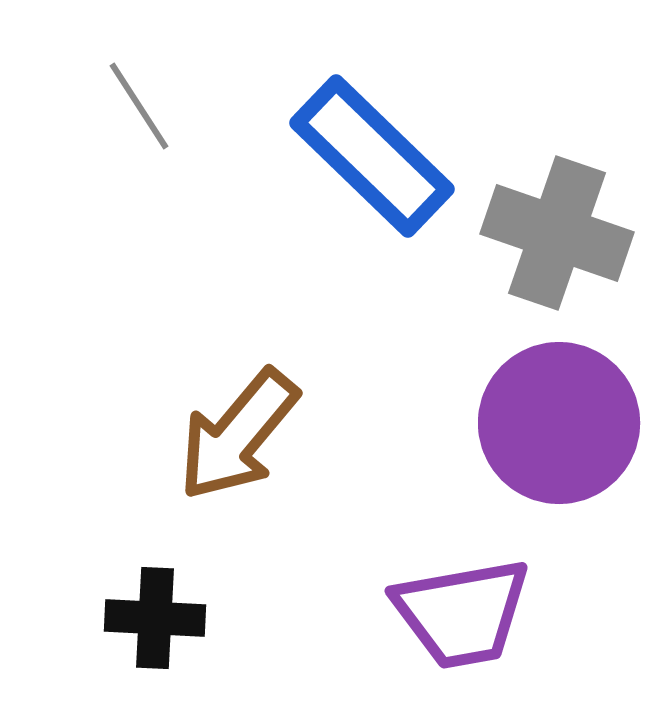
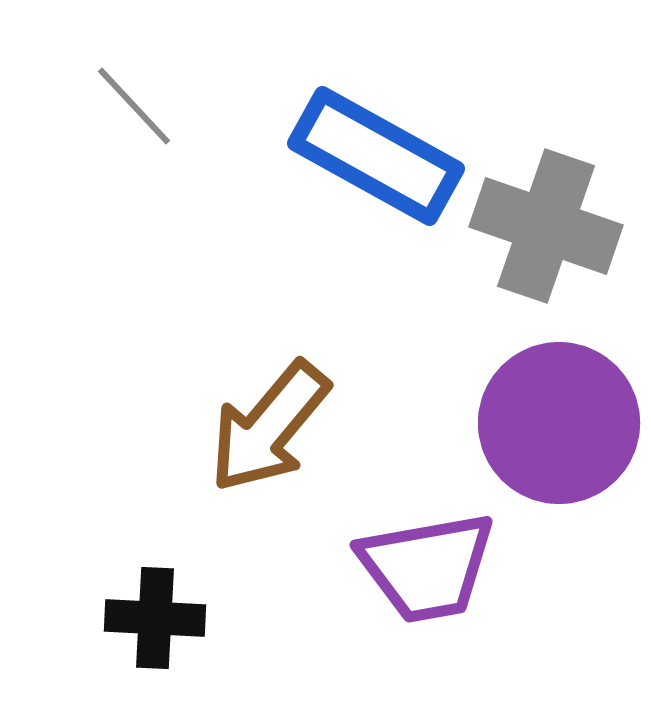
gray line: moved 5 px left; rotated 10 degrees counterclockwise
blue rectangle: moved 4 px right; rotated 15 degrees counterclockwise
gray cross: moved 11 px left, 7 px up
brown arrow: moved 31 px right, 8 px up
purple trapezoid: moved 35 px left, 46 px up
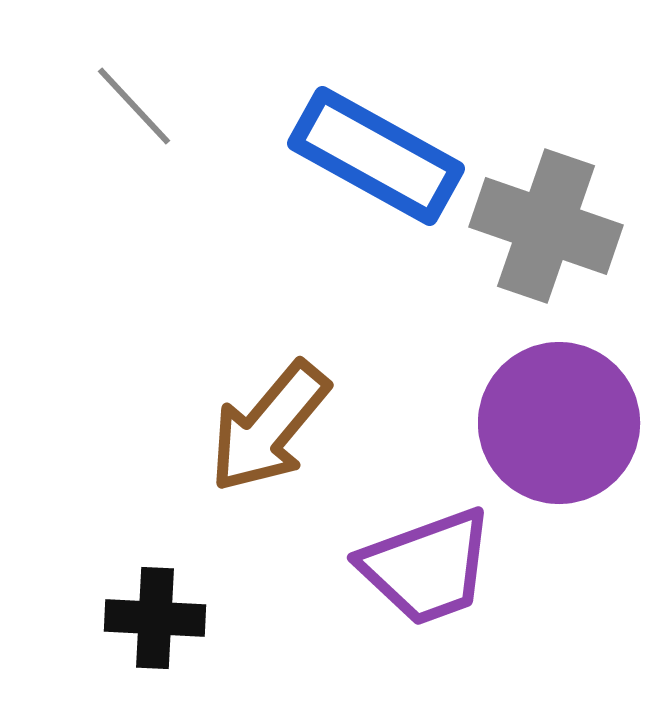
purple trapezoid: rotated 10 degrees counterclockwise
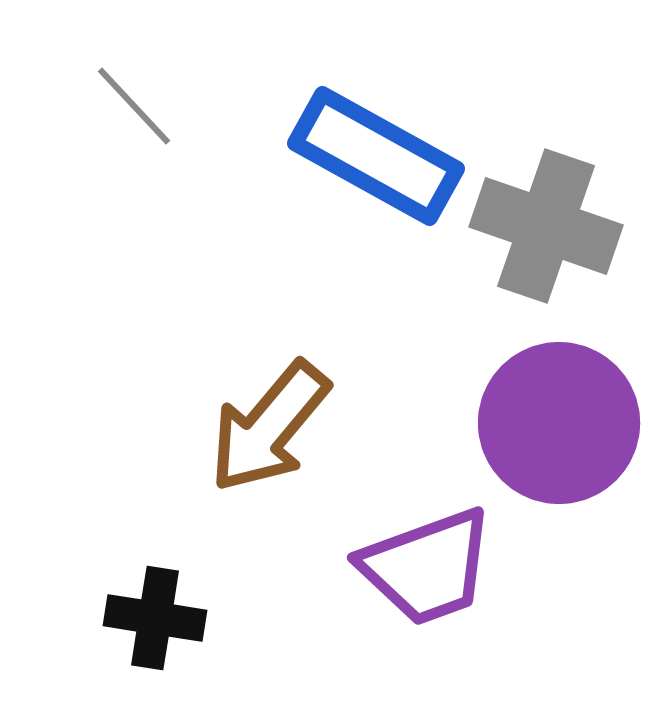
black cross: rotated 6 degrees clockwise
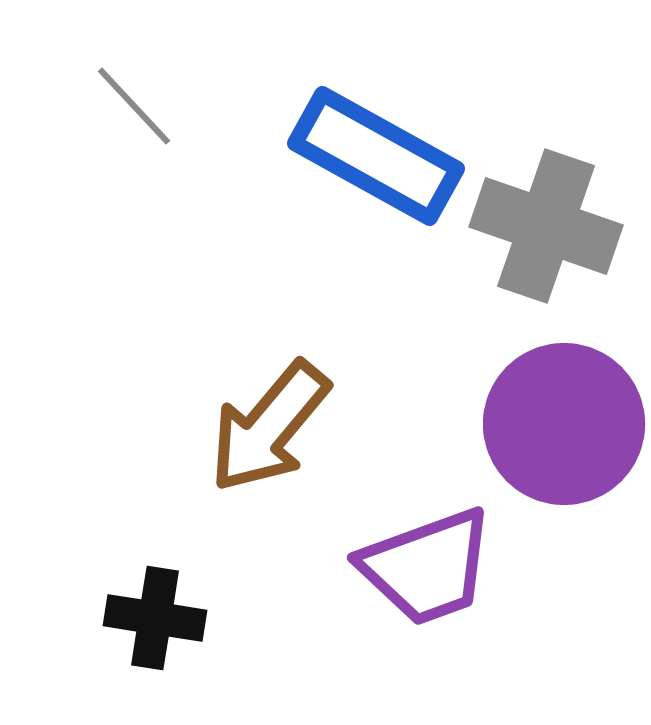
purple circle: moved 5 px right, 1 px down
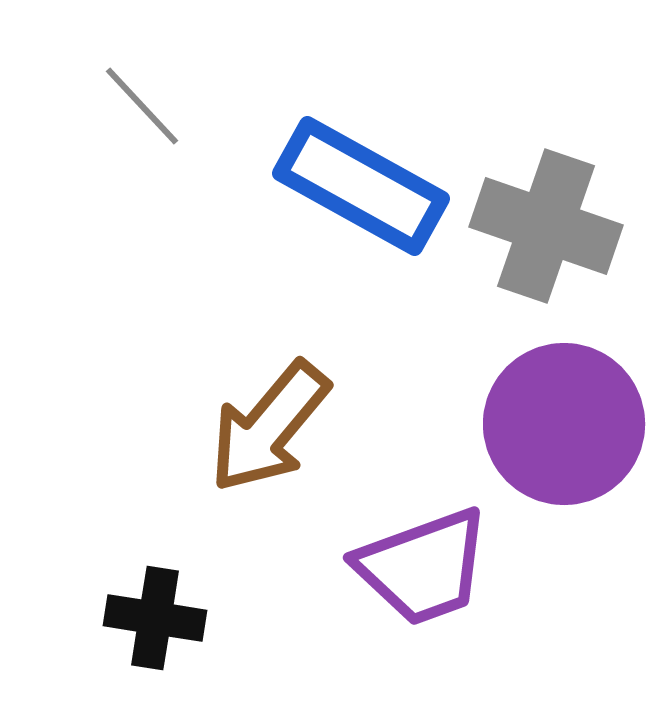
gray line: moved 8 px right
blue rectangle: moved 15 px left, 30 px down
purple trapezoid: moved 4 px left
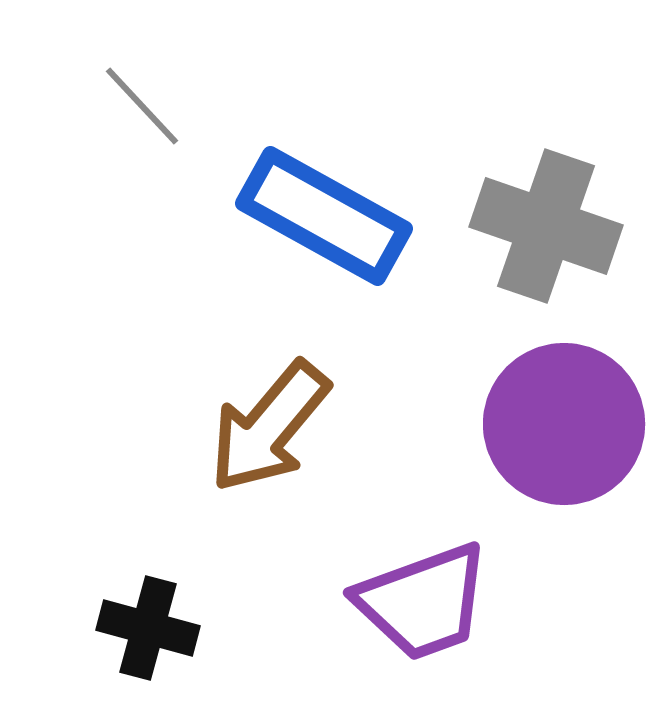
blue rectangle: moved 37 px left, 30 px down
purple trapezoid: moved 35 px down
black cross: moved 7 px left, 10 px down; rotated 6 degrees clockwise
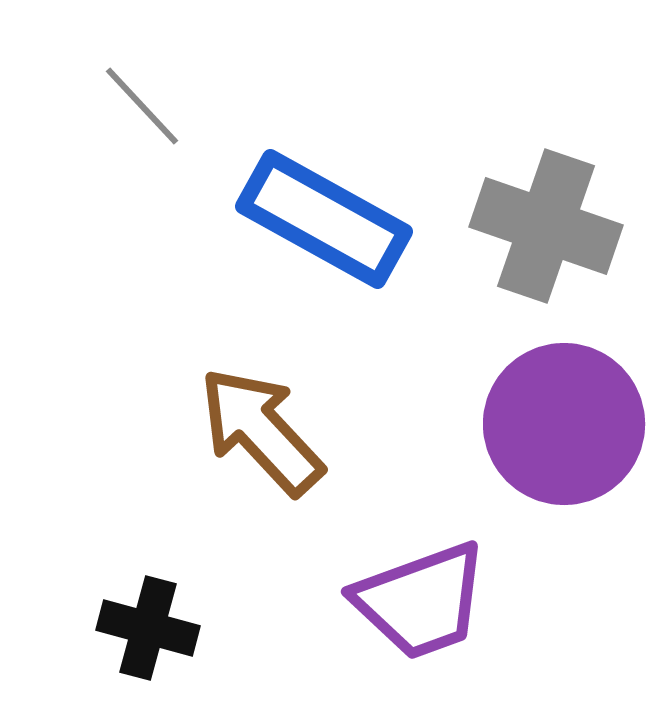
blue rectangle: moved 3 px down
brown arrow: moved 8 px left, 4 px down; rotated 97 degrees clockwise
purple trapezoid: moved 2 px left, 1 px up
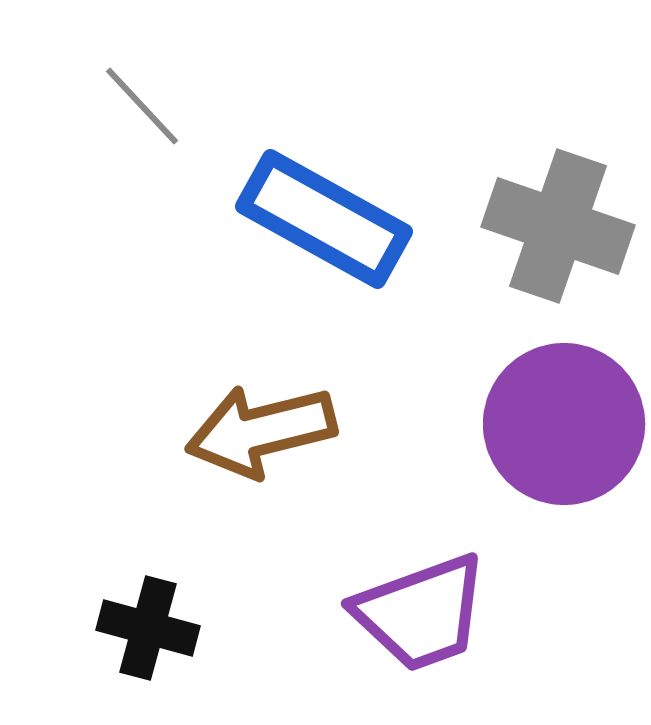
gray cross: moved 12 px right
brown arrow: rotated 61 degrees counterclockwise
purple trapezoid: moved 12 px down
